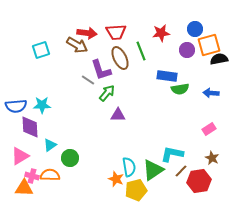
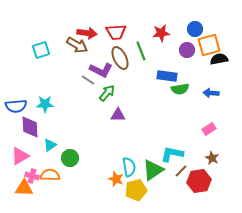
purple L-shape: rotated 45 degrees counterclockwise
cyan star: moved 3 px right, 1 px up
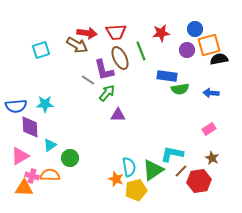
purple L-shape: moved 3 px right; rotated 50 degrees clockwise
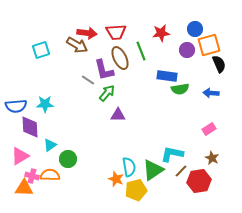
black semicircle: moved 5 px down; rotated 78 degrees clockwise
green circle: moved 2 px left, 1 px down
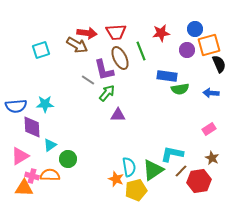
purple diamond: moved 2 px right
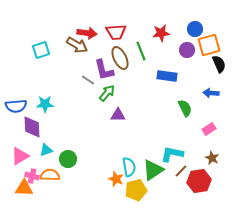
green semicircle: moved 5 px right, 19 px down; rotated 108 degrees counterclockwise
cyan triangle: moved 4 px left, 5 px down; rotated 16 degrees clockwise
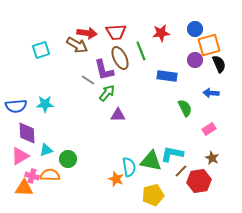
purple circle: moved 8 px right, 10 px down
purple diamond: moved 5 px left, 6 px down
green triangle: moved 2 px left, 9 px up; rotated 45 degrees clockwise
yellow pentagon: moved 17 px right, 5 px down
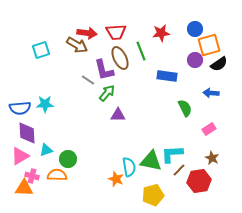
black semicircle: rotated 78 degrees clockwise
blue semicircle: moved 4 px right, 2 px down
cyan L-shape: rotated 15 degrees counterclockwise
brown line: moved 2 px left, 1 px up
orange semicircle: moved 7 px right
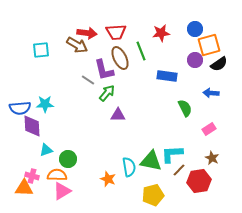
cyan square: rotated 12 degrees clockwise
purple diamond: moved 5 px right, 7 px up
pink triangle: moved 42 px right, 35 px down
orange star: moved 8 px left
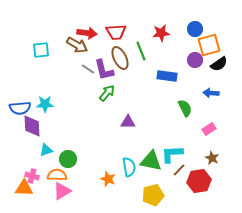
gray line: moved 11 px up
purple triangle: moved 10 px right, 7 px down
